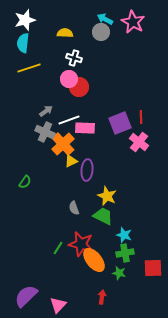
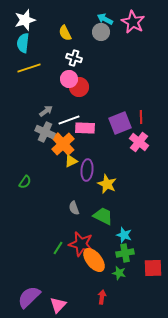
yellow semicircle: rotated 119 degrees counterclockwise
yellow star: moved 12 px up
purple semicircle: moved 3 px right, 1 px down
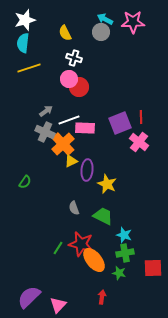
pink star: rotated 30 degrees counterclockwise
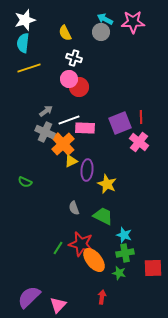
green semicircle: rotated 80 degrees clockwise
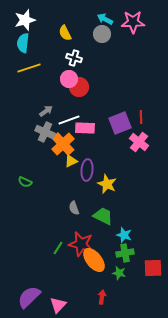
gray circle: moved 1 px right, 2 px down
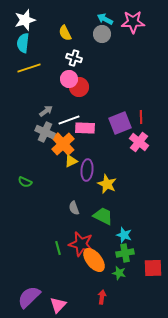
green line: rotated 48 degrees counterclockwise
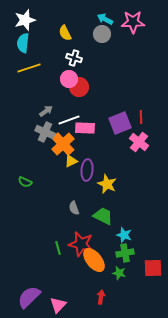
red arrow: moved 1 px left
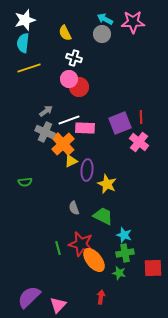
green semicircle: rotated 32 degrees counterclockwise
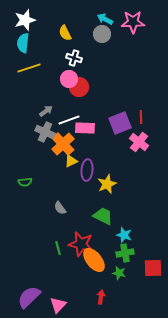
yellow star: rotated 24 degrees clockwise
gray semicircle: moved 14 px left; rotated 16 degrees counterclockwise
